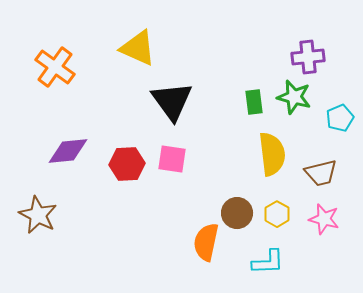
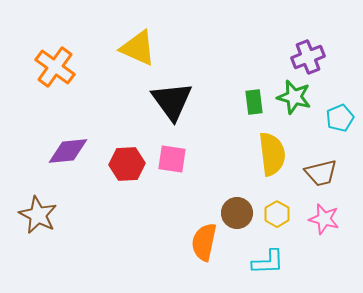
purple cross: rotated 16 degrees counterclockwise
orange semicircle: moved 2 px left
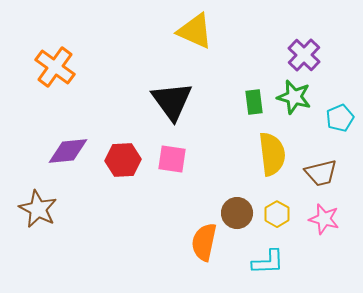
yellow triangle: moved 57 px right, 17 px up
purple cross: moved 4 px left, 2 px up; rotated 24 degrees counterclockwise
red hexagon: moved 4 px left, 4 px up
brown star: moved 6 px up
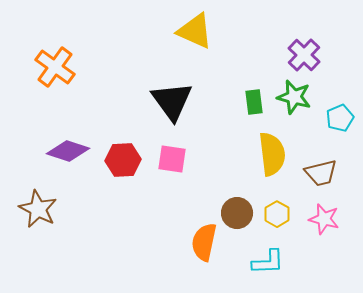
purple diamond: rotated 24 degrees clockwise
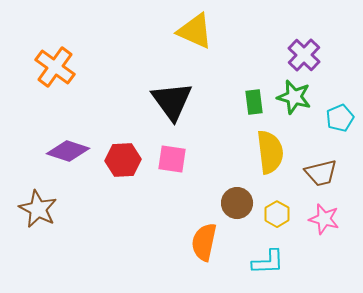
yellow semicircle: moved 2 px left, 2 px up
brown circle: moved 10 px up
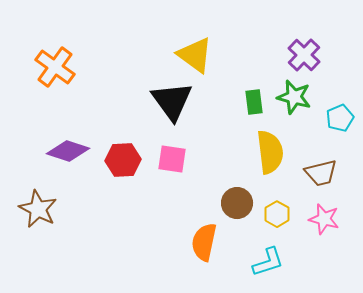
yellow triangle: moved 24 px down; rotated 12 degrees clockwise
cyan L-shape: rotated 16 degrees counterclockwise
